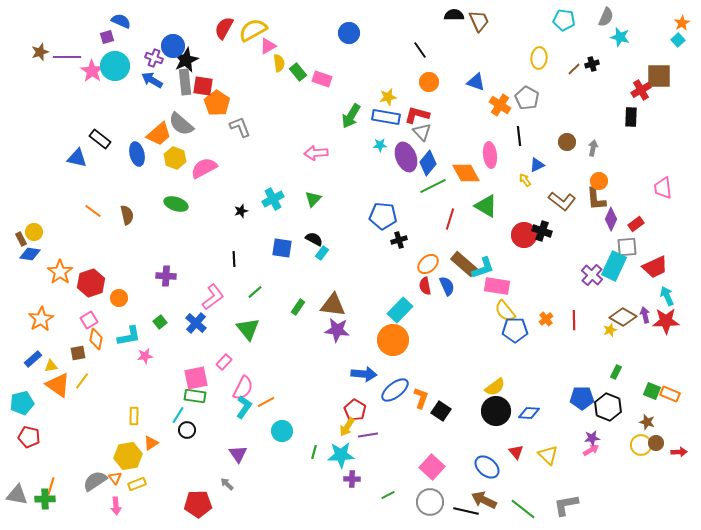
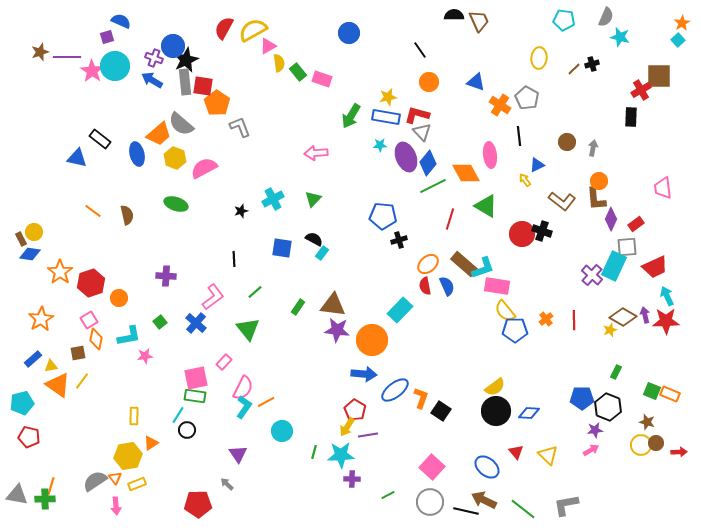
red circle at (524, 235): moved 2 px left, 1 px up
orange circle at (393, 340): moved 21 px left
purple star at (592, 438): moved 3 px right, 8 px up
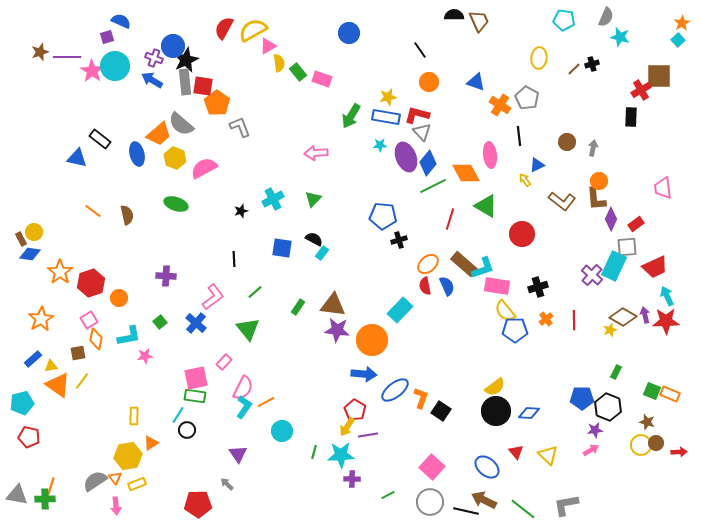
black cross at (542, 231): moved 4 px left, 56 px down; rotated 36 degrees counterclockwise
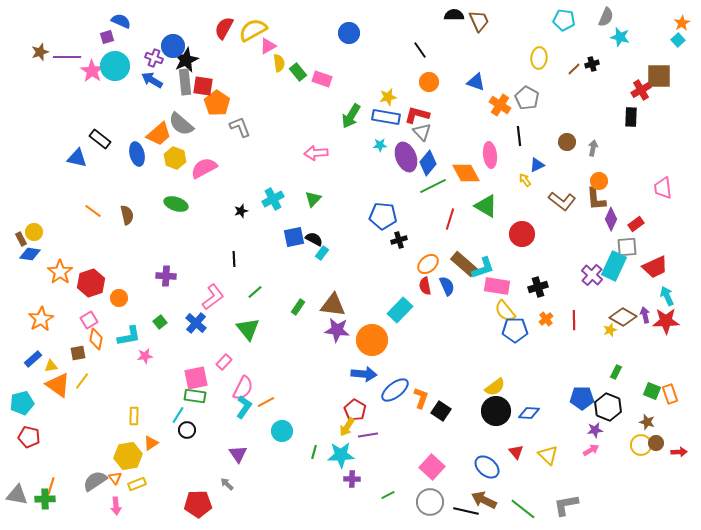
blue square at (282, 248): moved 12 px right, 11 px up; rotated 20 degrees counterclockwise
orange rectangle at (670, 394): rotated 48 degrees clockwise
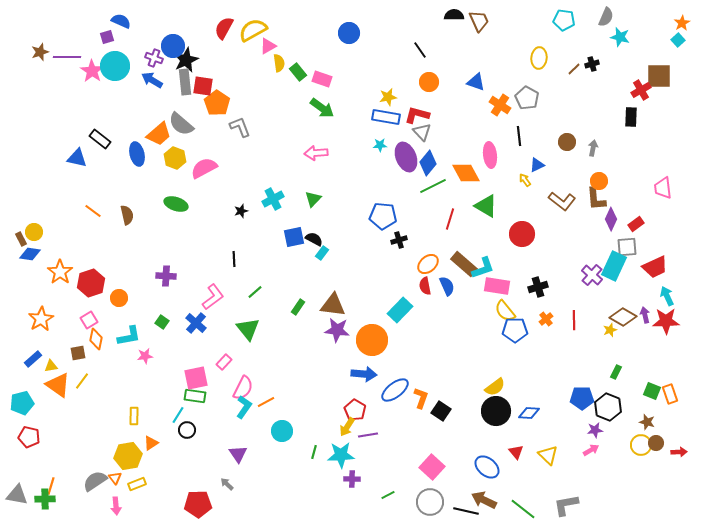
green arrow at (351, 116): moved 29 px left, 8 px up; rotated 85 degrees counterclockwise
green square at (160, 322): moved 2 px right; rotated 16 degrees counterclockwise
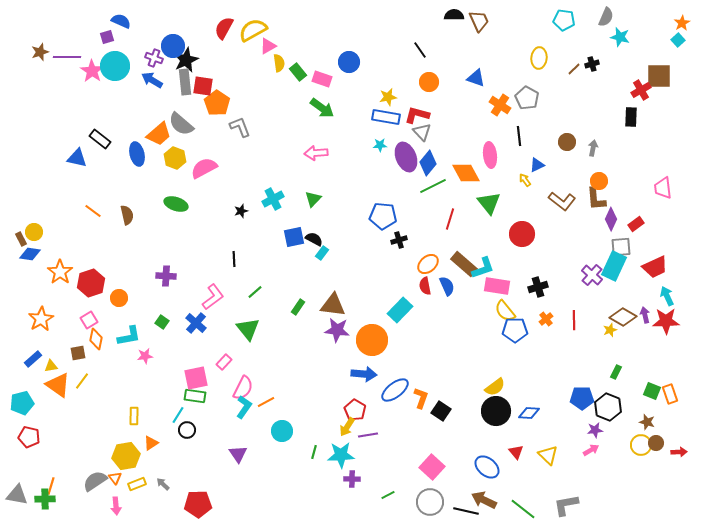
blue circle at (349, 33): moved 29 px down
blue triangle at (476, 82): moved 4 px up
green triangle at (486, 206): moved 3 px right, 3 px up; rotated 20 degrees clockwise
gray square at (627, 247): moved 6 px left
yellow hexagon at (128, 456): moved 2 px left
gray arrow at (227, 484): moved 64 px left
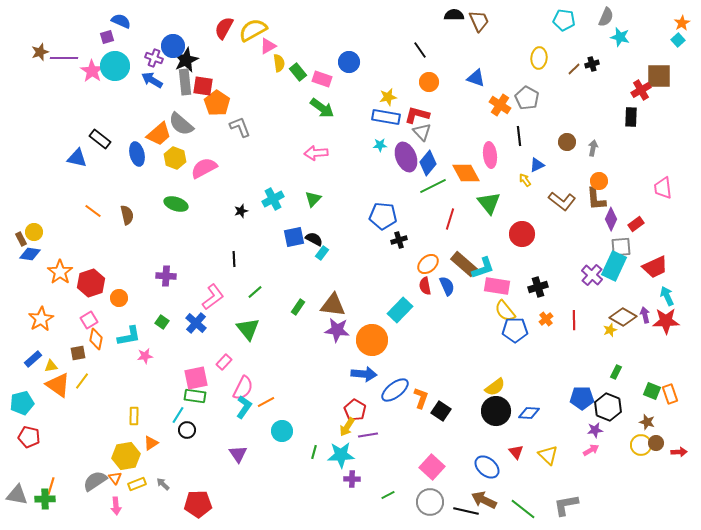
purple line at (67, 57): moved 3 px left, 1 px down
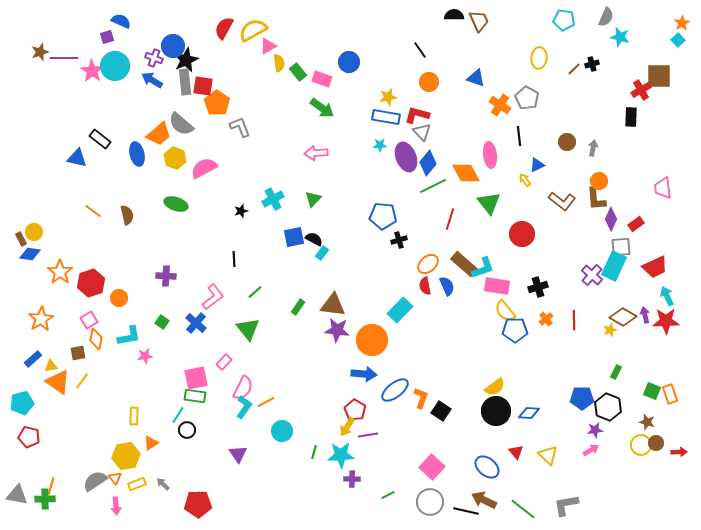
orange triangle at (58, 385): moved 3 px up
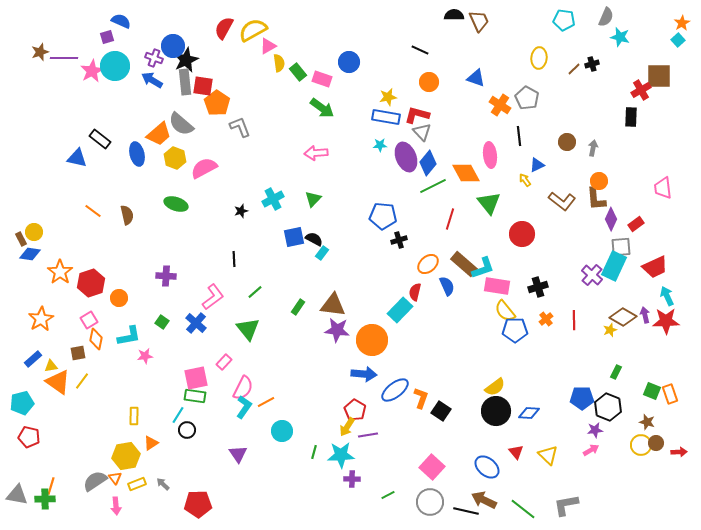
black line at (420, 50): rotated 30 degrees counterclockwise
pink star at (92, 71): rotated 10 degrees clockwise
red semicircle at (425, 286): moved 10 px left, 6 px down; rotated 24 degrees clockwise
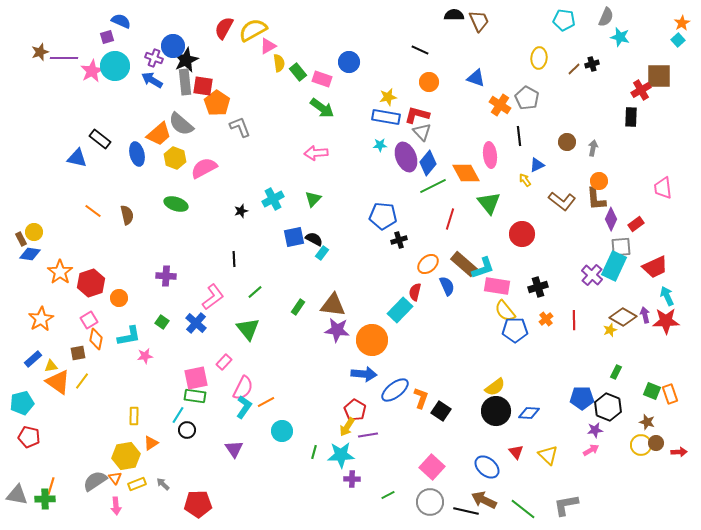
purple triangle at (238, 454): moved 4 px left, 5 px up
